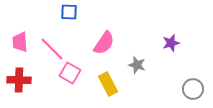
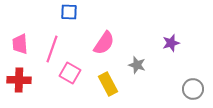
pink trapezoid: moved 2 px down
pink line: rotated 64 degrees clockwise
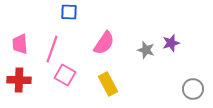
gray star: moved 9 px right, 15 px up
pink square: moved 5 px left, 2 px down
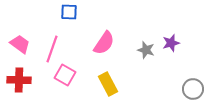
pink trapezoid: rotated 130 degrees clockwise
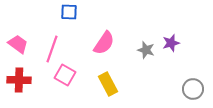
pink trapezoid: moved 2 px left
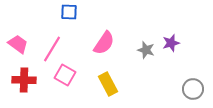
pink line: rotated 12 degrees clockwise
red cross: moved 5 px right
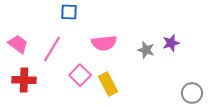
pink semicircle: rotated 50 degrees clockwise
pink square: moved 15 px right; rotated 15 degrees clockwise
gray circle: moved 1 px left, 4 px down
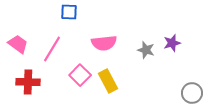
purple star: moved 1 px right
red cross: moved 4 px right, 2 px down
yellow rectangle: moved 3 px up
